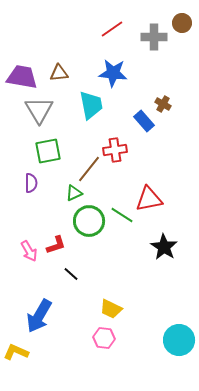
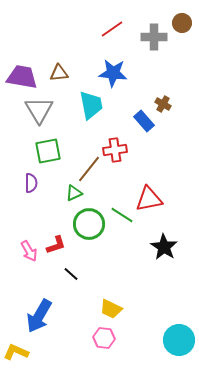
green circle: moved 3 px down
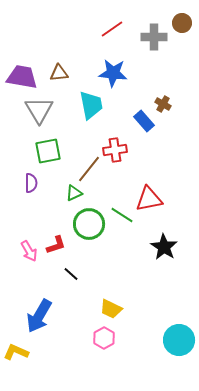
pink hexagon: rotated 25 degrees clockwise
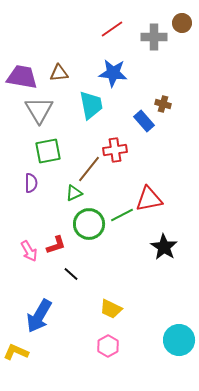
brown cross: rotated 14 degrees counterclockwise
green line: rotated 60 degrees counterclockwise
pink hexagon: moved 4 px right, 8 px down
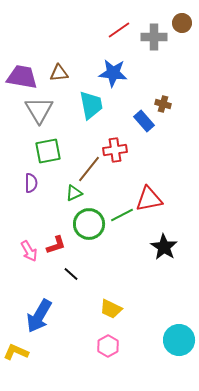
red line: moved 7 px right, 1 px down
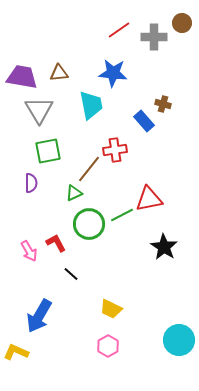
red L-shape: moved 2 px up; rotated 100 degrees counterclockwise
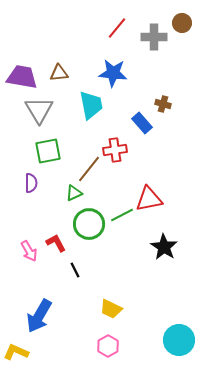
red line: moved 2 px left, 2 px up; rotated 15 degrees counterclockwise
blue rectangle: moved 2 px left, 2 px down
black line: moved 4 px right, 4 px up; rotated 21 degrees clockwise
